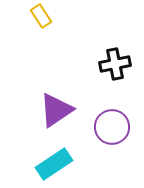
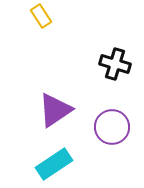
black cross: rotated 28 degrees clockwise
purple triangle: moved 1 px left
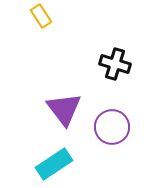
purple triangle: moved 9 px right, 1 px up; rotated 33 degrees counterclockwise
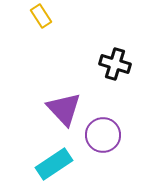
purple triangle: rotated 6 degrees counterclockwise
purple circle: moved 9 px left, 8 px down
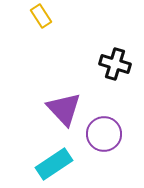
purple circle: moved 1 px right, 1 px up
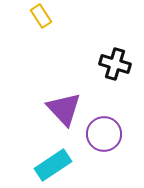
cyan rectangle: moved 1 px left, 1 px down
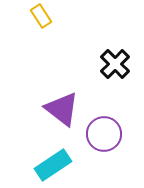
black cross: rotated 28 degrees clockwise
purple triangle: moved 2 px left; rotated 9 degrees counterclockwise
